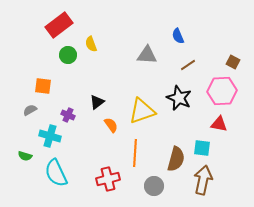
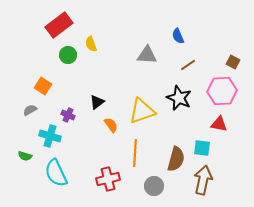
orange square: rotated 24 degrees clockwise
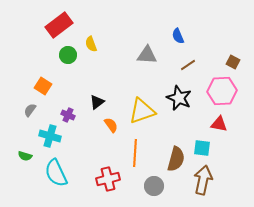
gray semicircle: rotated 24 degrees counterclockwise
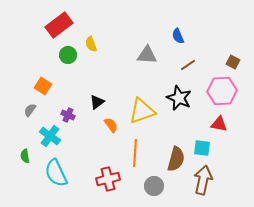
cyan cross: rotated 20 degrees clockwise
green semicircle: rotated 64 degrees clockwise
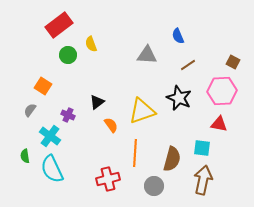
brown semicircle: moved 4 px left
cyan semicircle: moved 4 px left, 4 px up
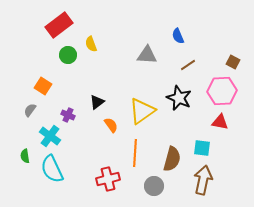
yellow triangle: rotated 16 degrees counterclockwise
red triangle: moved 1 px right, 2 px up
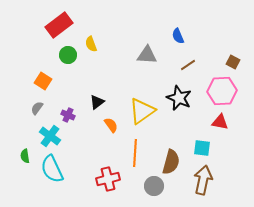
orange square: moved 5 px up
gray semicircle: moved 7 px right, 2 px up
brown semicircle: moved 1 px left, 3 px down
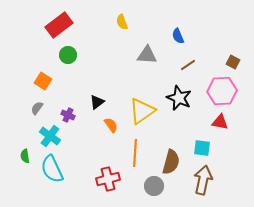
yellow semicircle: moved 31 px right, 22 px up
